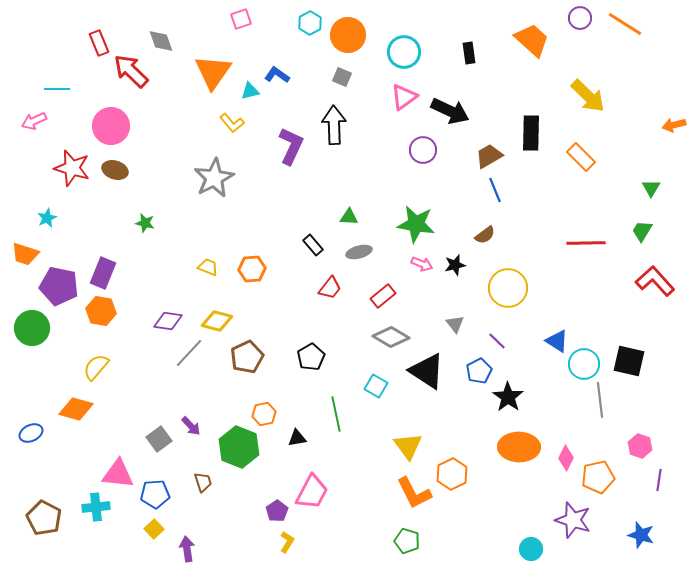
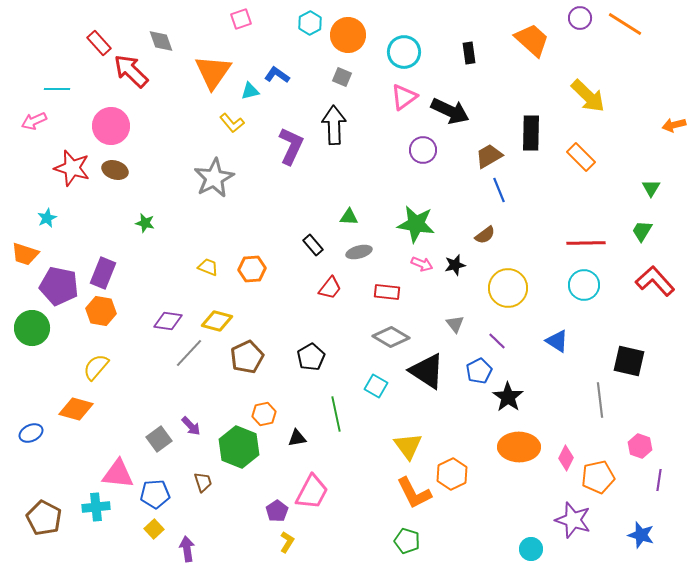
red rectangle at (99, 43): rotated 20 degrees counterclockwise
blue line at (495, 190): moved 4 px right
red rectangle at (383, 296): moved 4 px right, 4 px up; rotated 45 degrees clockwise
cyan circle at (584, 364): moved 79 px up
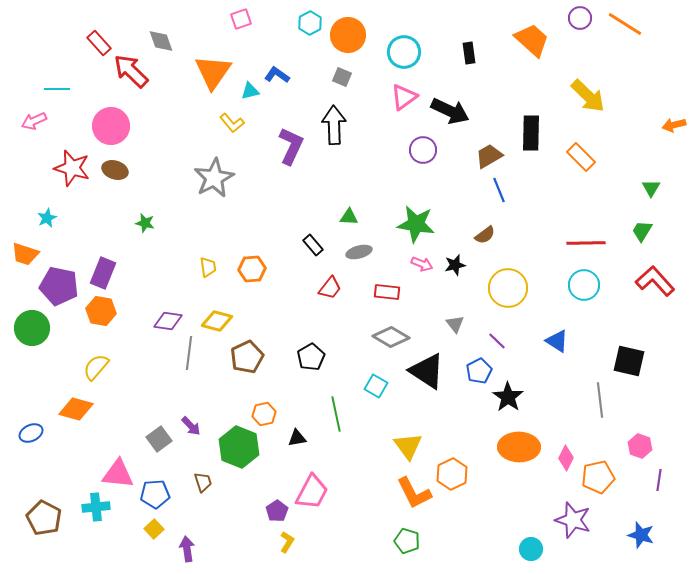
yellow trapezoid at (208, 267): rotated 60 degrees clockwise
gray line at (189, 353): rotated 36 degrees counterclockwise
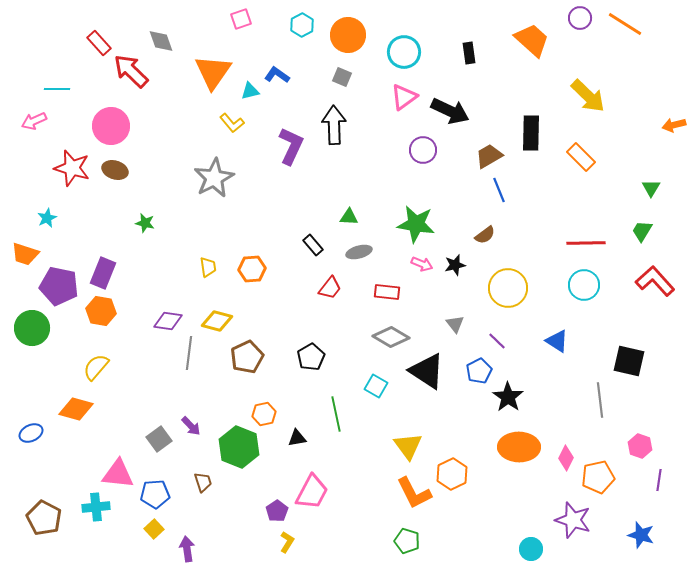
cyan hexagon at (310, 23): moved 8 px left, 2 px down
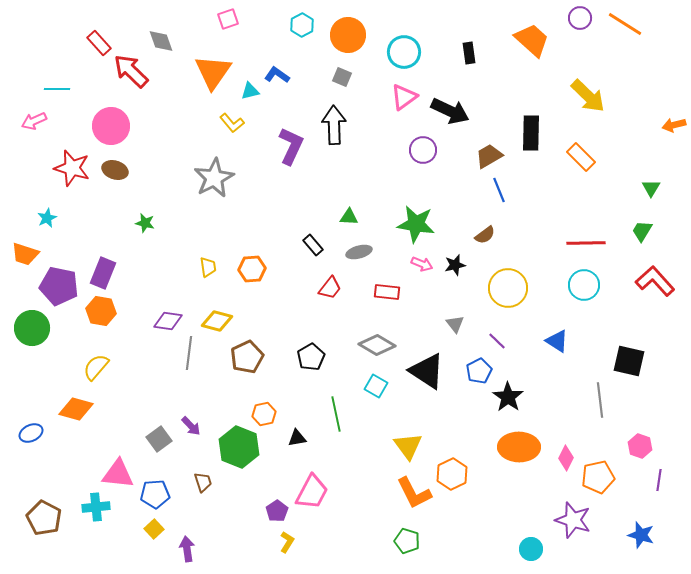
pink square at (241, 19): moved 13 px left
gray diamond at (391, 337): moved 14 px left, 8 px down
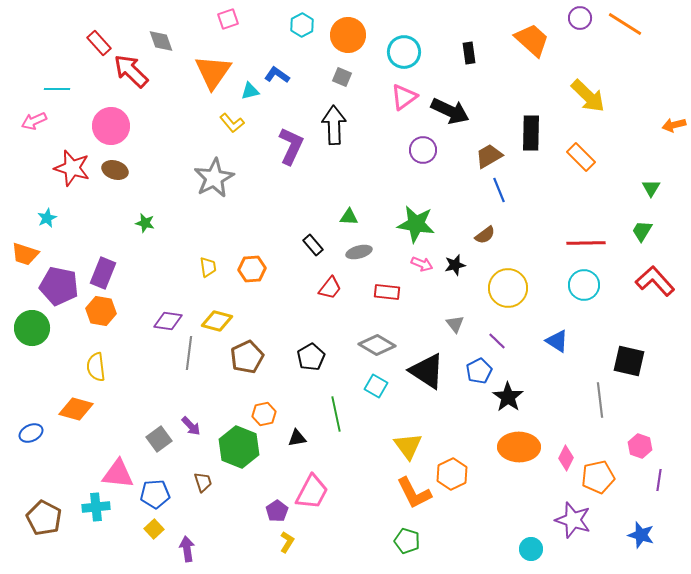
yellow semicircle at (96, 367): rotated 48 degrees counterclockwise
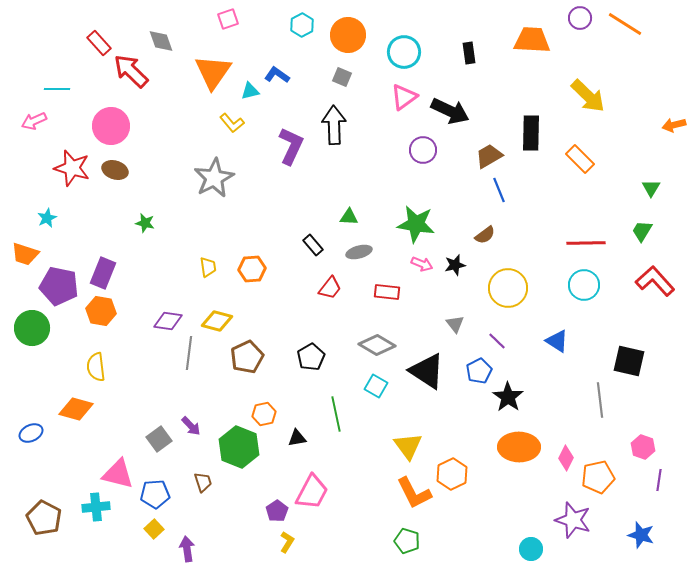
orange trapezoid at (532, 40): rotated 39 degrees counterclockwise
orange rectangle at (581, 157): moved 1 px left, 2 px down
pink hexagon at (640, 446): moved 3 px right, 1 px down
pink triangle at (118, 474): rotated 8 degrees clockwise
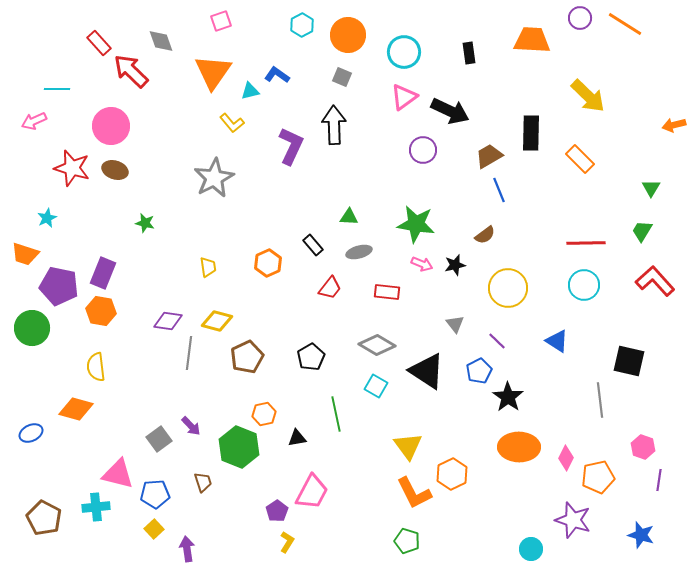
pink square at (228, 19): moved 7 px left, 2 px down
orange hexagon at (252, 269): moved 16 px right, 6 px up; rotated 20 degrees counterclockwise
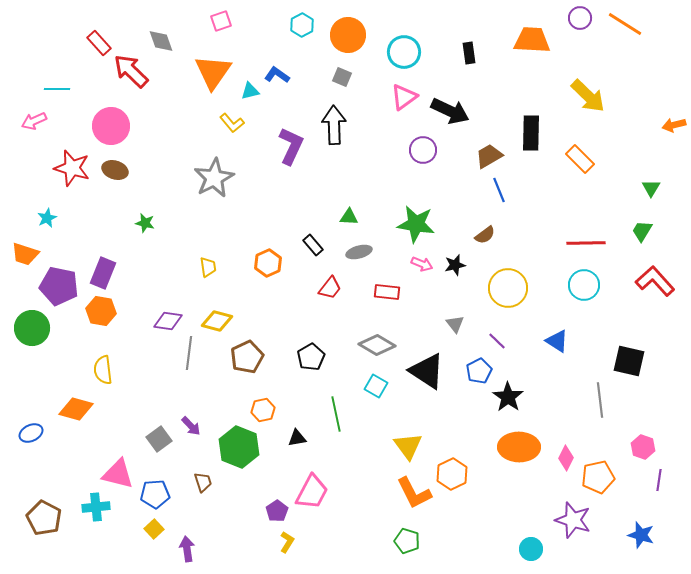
yellow semicircle at (96, 367): moved 7 px right, 3 px down
orange hexagon at (264, 414): moved 1 px left, 4 px up
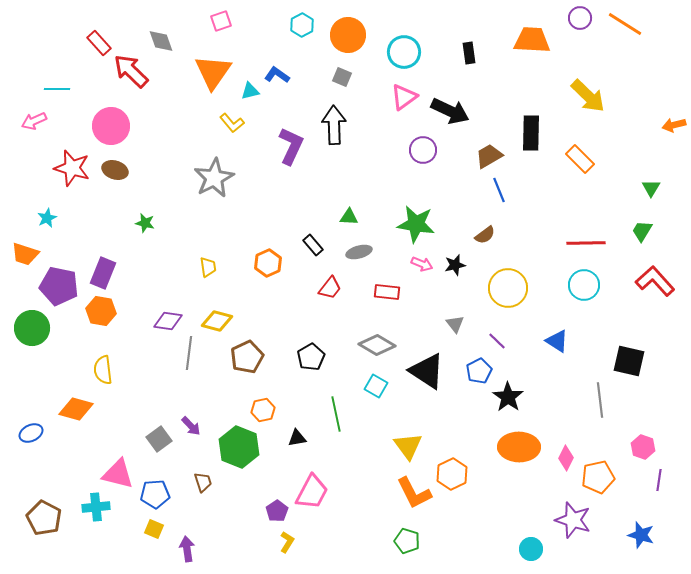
yellow square at (154, 529): rotated 24 degrees counterclockwise
